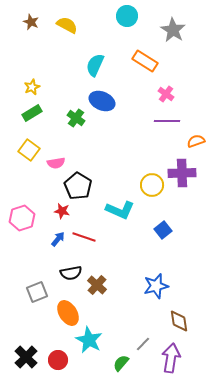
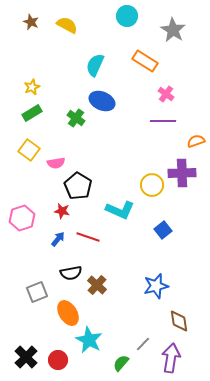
purple line: moved 4 px left
red line: moved 4 px right
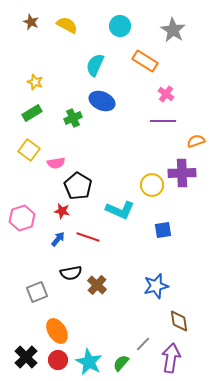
cyan circle: moved 7 px left, 10 px down
yellow star: moved 3 px right, 5 px up; rotated 28 degrees counterclockwise
green cross: moved 3 px left; rotated 30 degrees clockwise
blue square: rotated 30 degrees clockwise
orange ellipse: moved 11 px left, 18 px down
cyan star: moved 22 px down
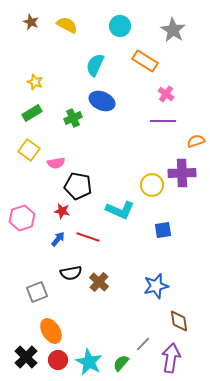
black pentagon: rotated 20 degrees counterclockwise
brown cross: moved 2 px right, 3 px up
orange ellipse: moved 6 px left
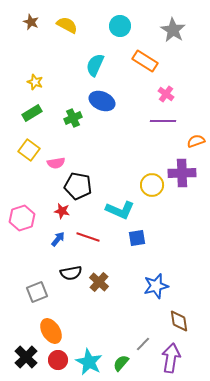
blue square: moved 26 px left, 8 px down
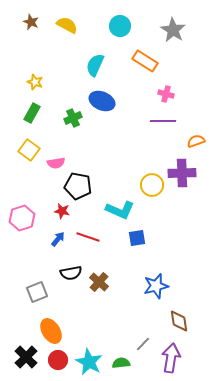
pink cross: rotated 21 degrees counterclockwise
green rectangle: rotated 30 degrees counterclockwise
green semicircle: rotated 42 degrees clockwise
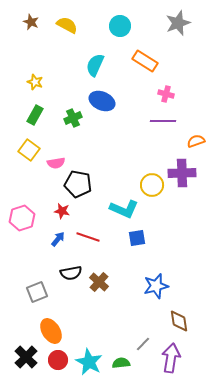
gray star: moved 5 px right, 7 px up; rotated 20 degrees clockwise
green rectangle: moved 3 px right, 2 px down
black pentagon: moved 2 px up
cyan L-shape: moved 4 px right, 1 px up
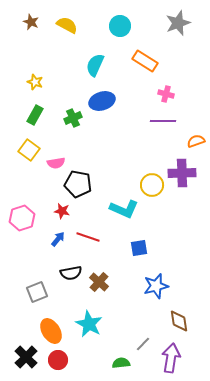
blue ellipse: rotated 40 degrees counterclockwise
blue square: moved 2 px right, 10 px down
cyan star: moved 38 px up
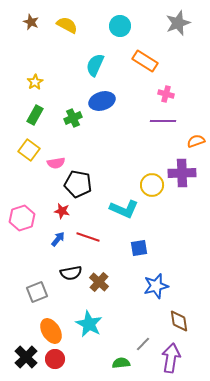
yellow star: rotated 21 degrees clockwise
red circle: moved 3 px left, 1 px up
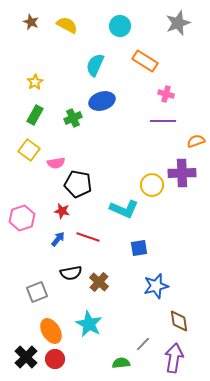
purple arrow: moved 3 px right
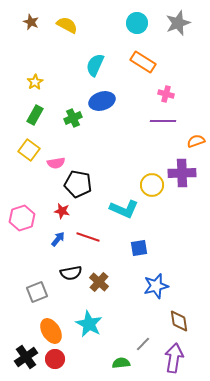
cyan circle: moved 17 px right, 3 px up
orange rectangle: moved 2 px left, 1 px down
black cross: rotated 10 degrees clockwise
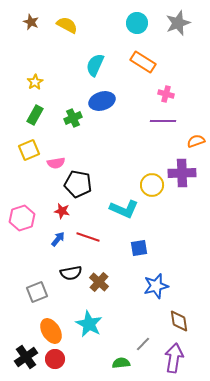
yellow square: rotated 30 degrees clockwise
